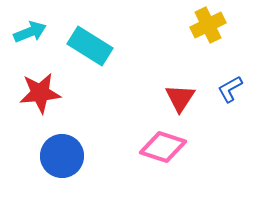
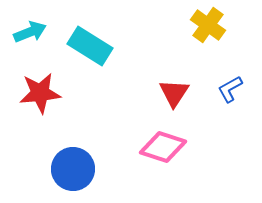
yellow cross: rotated 28 degrees counterclockwise
red triangle: moved 6 px left, 5 px up
blue circle: moved 11 px right, 13 px down
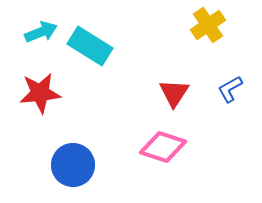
yellow cross: rotated 20 degrees clockwise
cyan arrow: moved 11 px right
blue circle: moved 4 px up
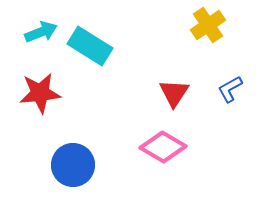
pink diamond: rotated 12 degrees clockwise
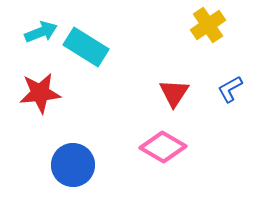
cyan rectangle: moved 4 px left, 1 px down
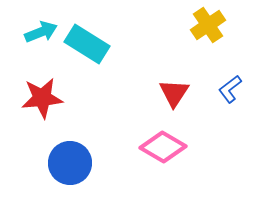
cyan rectangle: moved 1 px right, 3 px up
blue L-shape: rotated 8 degrees counterclockwise
red star: moved 2 px right, 5 px down
blue circle: moved 3 px left, 2 px up
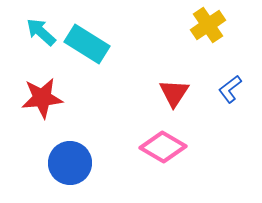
cyan arrow: rotated 116 degrees counterclockwise
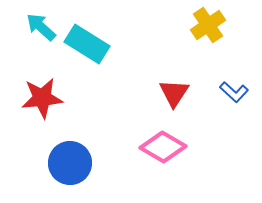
cyan arrow: moved 5 px up
blue L-shape: moved 4 px right, 3 px down; rotated 100 degrees counterclockwise
